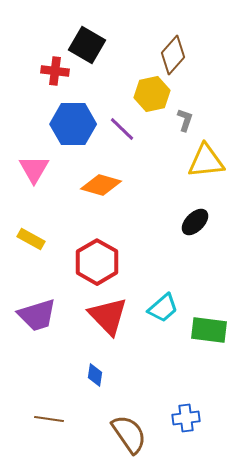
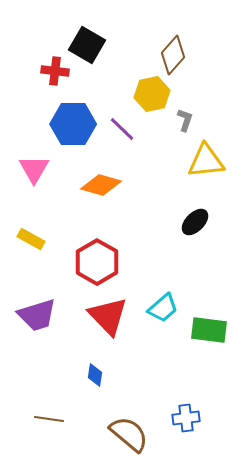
brown semicircle: rotated 15 degrees counterclockwise
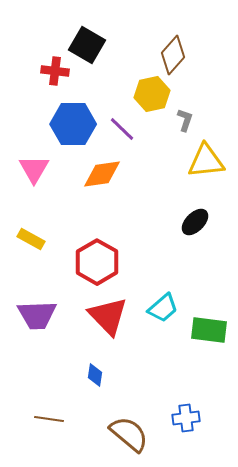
orange diamond: moved 1 px right, 11 px up; rotated 24 degrees counterclockwise
purple trapezoid: rotated 15 degrees clockwise
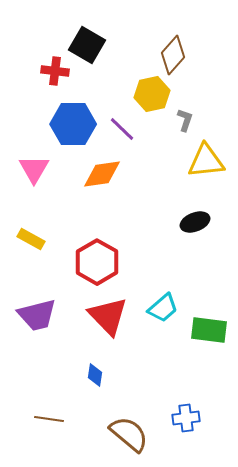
black ellipse: rotated 24 degrees clockwise
purple trapezoid: rotated 12 degrees counterclockwise
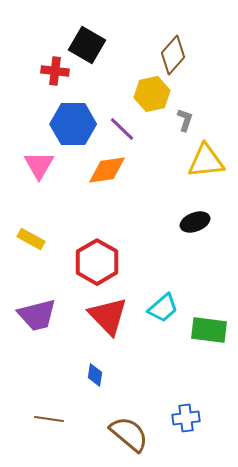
pink triangle: moved 5 px right, 4 px up
orange diamond: moved 5 px right, 4 px up
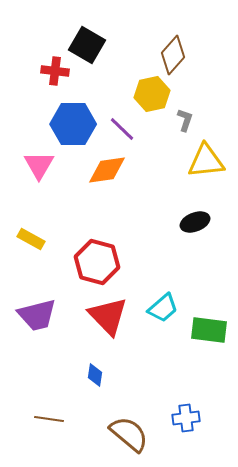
red hexagon: rotated 15 degrees counterclockwise
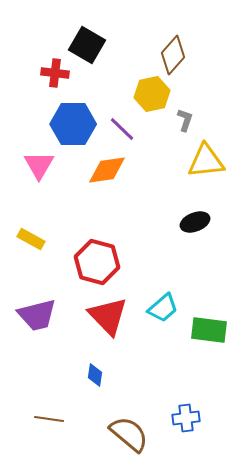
red cross: moved 2 px down
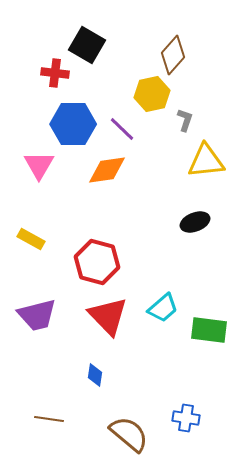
blue cross: rotated 16 degrees clockwise
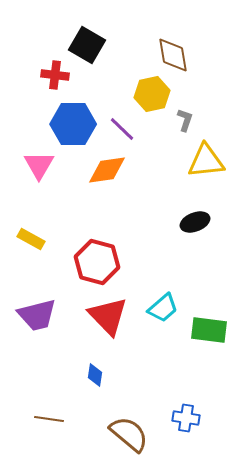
brown diamond: rotated 51 degrees counterclockwise
red cross: moved 2 px down
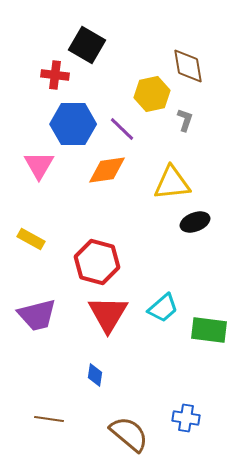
brown diamond: moved 15 px right, 11 px down
yellow triangle: moved 34 px left, 22 px down
red triangle: moved 2 px up; rotated 15 degrees clockwise
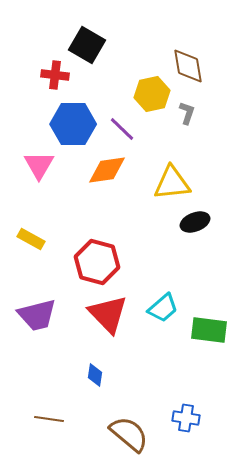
gray L-shape: moved 2 px right, 7 px up
red triangle: rotated 15 degrees counterclockwise
